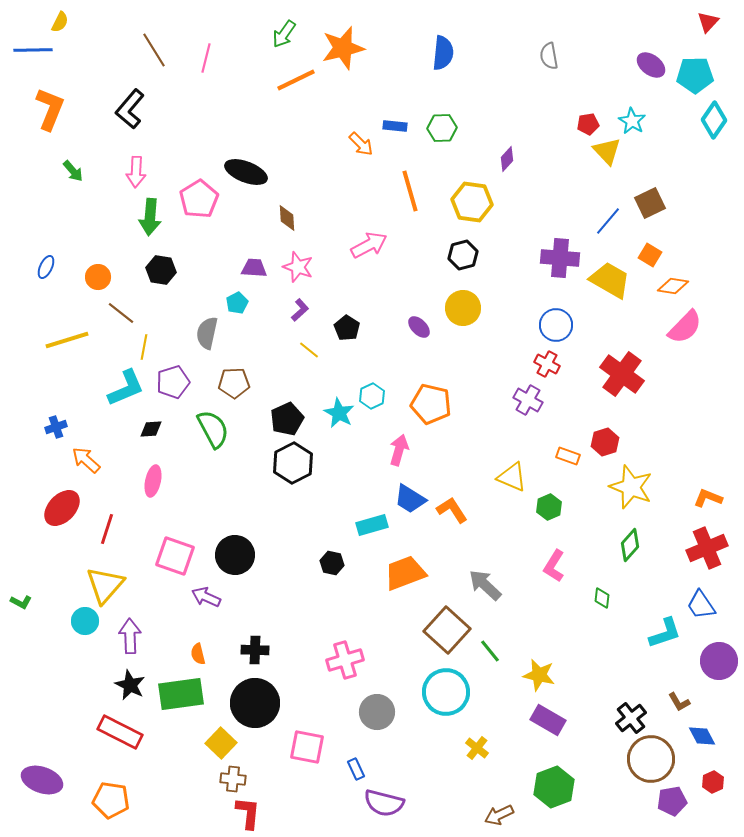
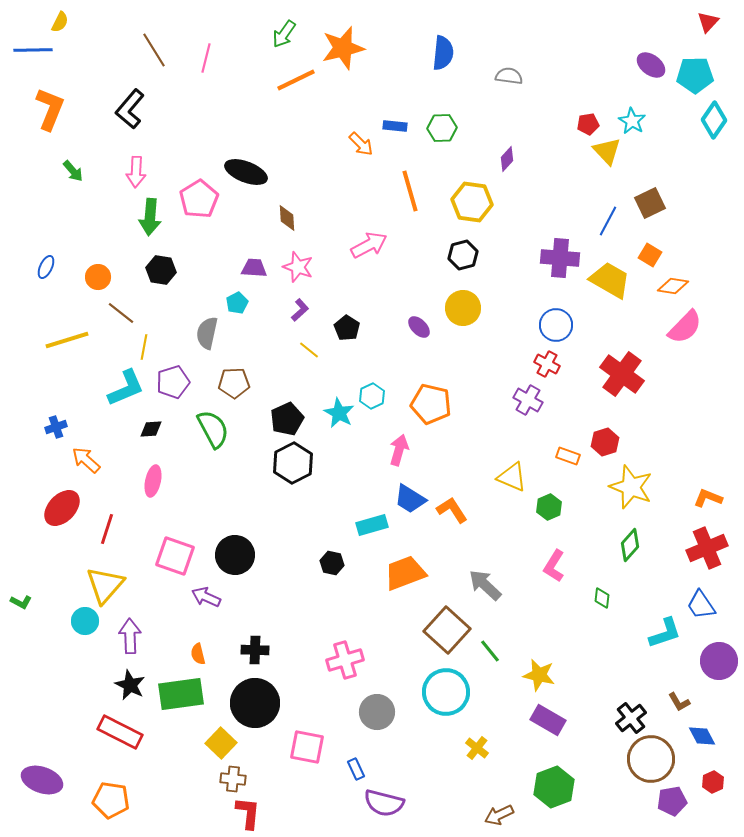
gray semicircle at (549, 56): moved 40 px left, 20 px down; rotated 108 degrees clockwise
blue line at (608, 221): rotated 12 degrees counterclockwise
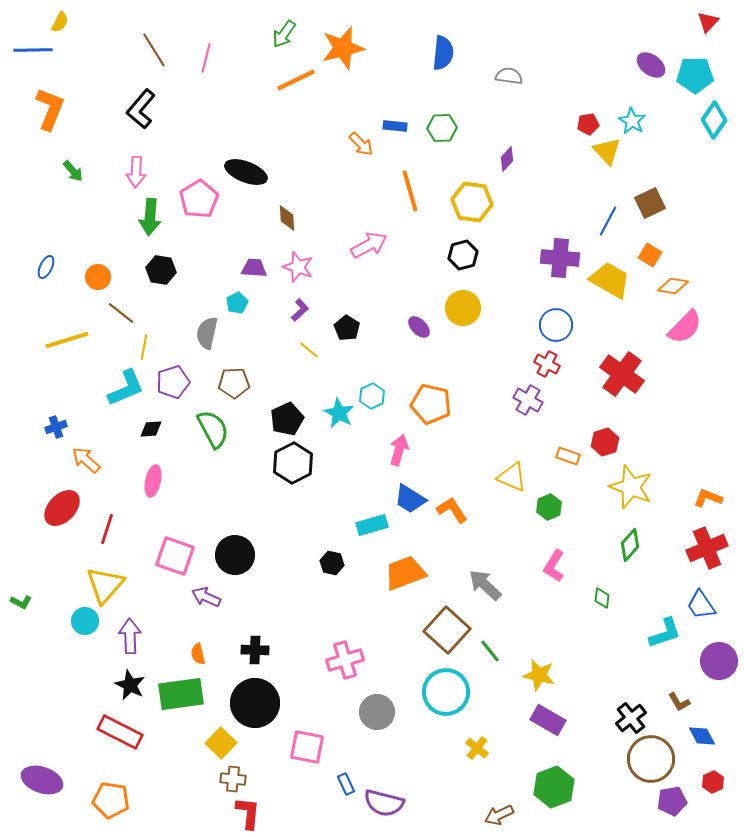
black L-shape at (130, 109): moved 11 px right
blue rectangle at (356, 769): moved 10 px left, 15 px down
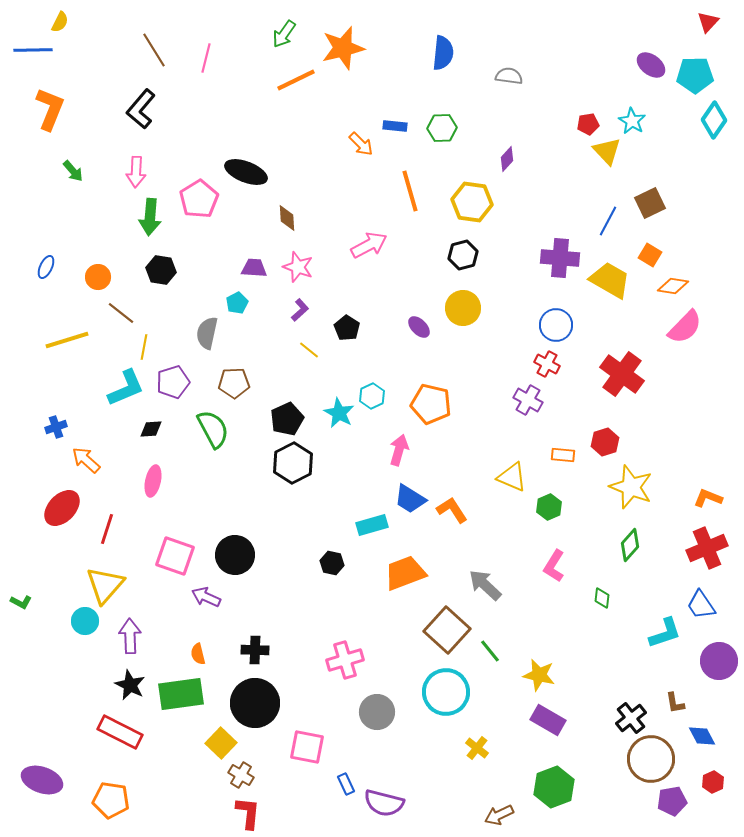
orange rectangle at (568, 456): moved 5 px left, 1 px up; rotated 15 degrees counterclockwise
brown L-shape at (679, 702): moved 4 px left, 1 px down; rotated 20 degrees clockwise
brown cross at (233, 779): moved 8 px right, 4 px up; rotated 25 degrees clockwise
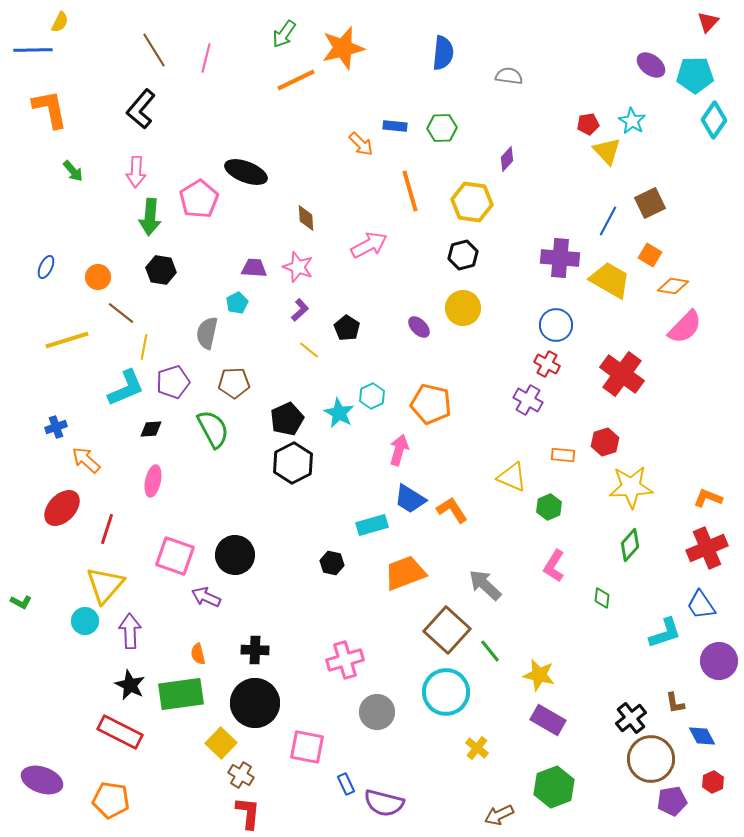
orange L-shape at (50, 109): rotated 33 degrees counterclockwise
brown diamond at (287, 218): moved 19 px right
yellow star at (631, 487): rotated 24 degrees counterclockwise
purple arrow at (130, 636): moved 5 px up
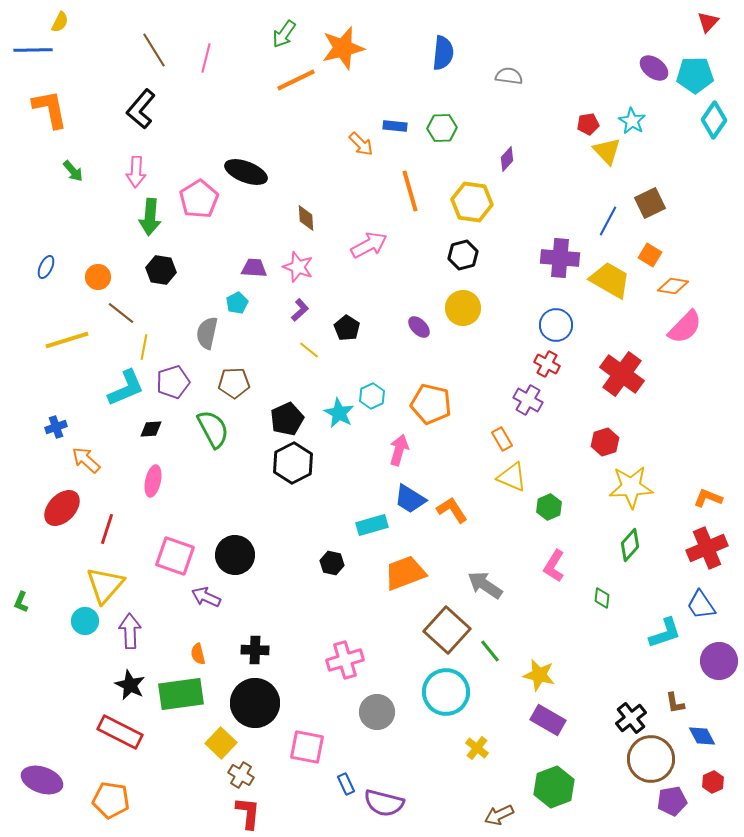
purple ellipse at (651, 65): moved 3 px right, 3 px down
orange rectangle at (563, 455): moved 61 px left, 16 px up; rotated 55 degrees clockwise
gray arrow at (485, 585): rotated 9 degrees counterclockwise
green L-shape at (21, 602): rotated 85 degrees clockwise
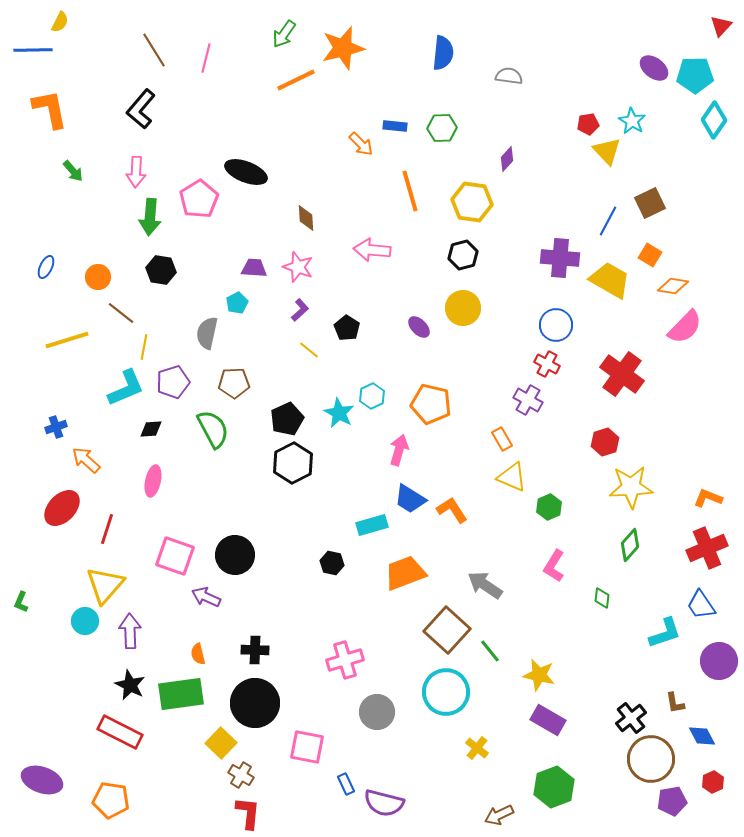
red triangle at (708, 22): moved 13 px right, 4 px down
pink arrow at (369, 245): moved 3 px right, 5 px down; rotated 147 degrees counterclockwise
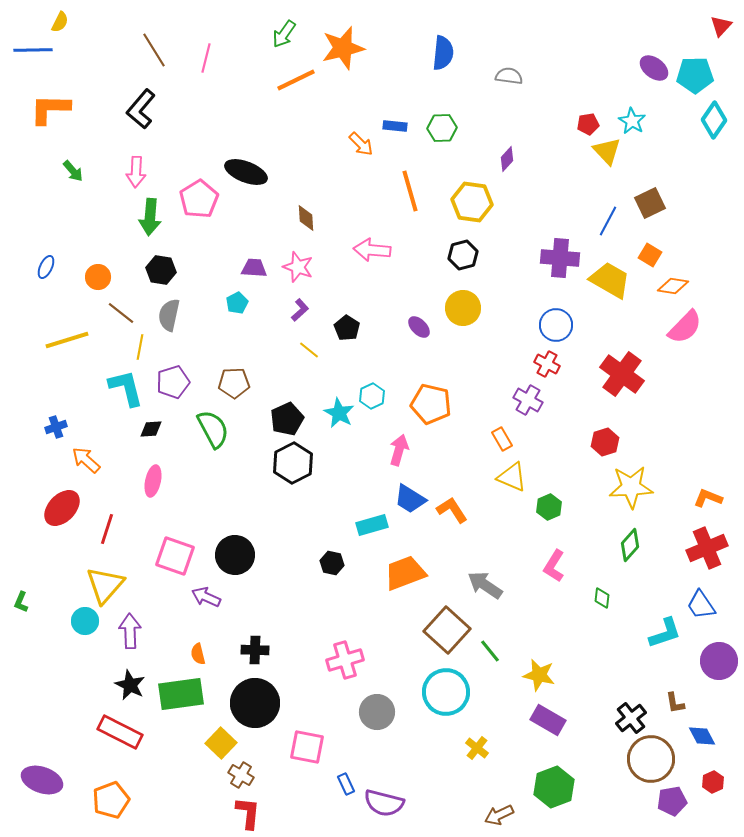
orange L-shape at (50, 109): rotated 78 degrees counterclockwise
gray semicircle at (207, 333): moved 38 px left, 18 px up
yellow line at (144, 347): moved 4 px left
cyan L-shape at (126, 388): rotated 81 degrees counterclockwise
orange pentagon at (111, 800): rotated 30 degrees counterclockwise
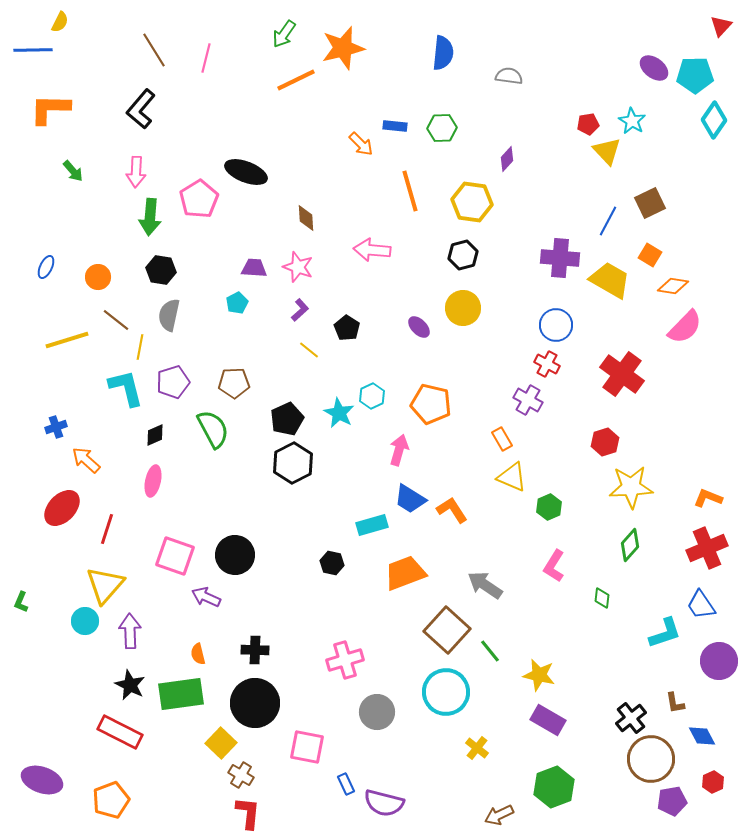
brown line at (121, 313): moved 5 px left, 7 px down
black diamond at (151, 429): moved 4 px right, 6 px down; rotated 20 degrees counterclockwise
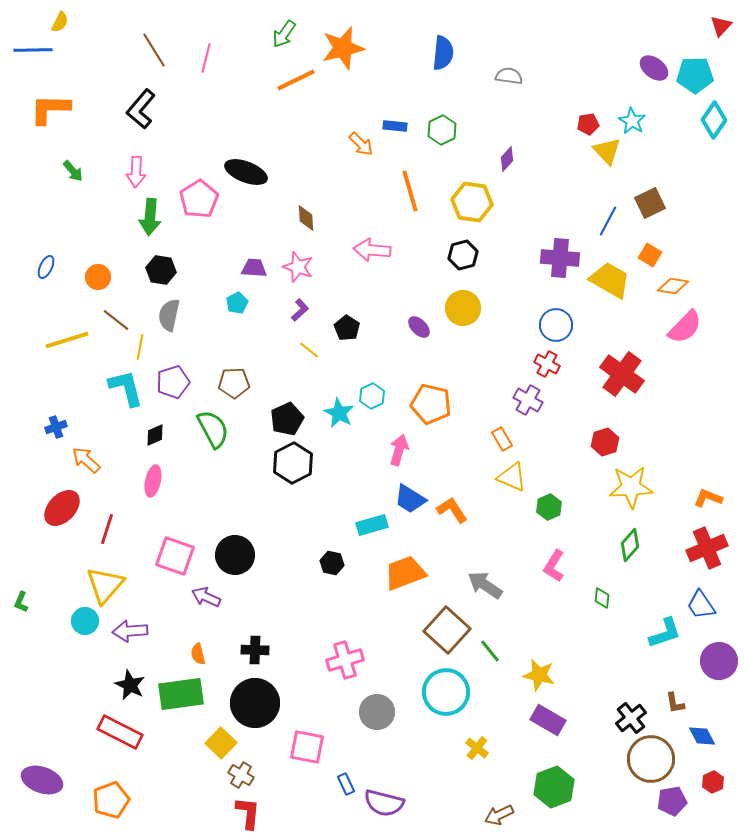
green hexagon at (442, 128): moved 2 px down; rotated 24 degrees counterclockwise
purple arrow at (130, 631): rotated 92 degrees counterclockwise
